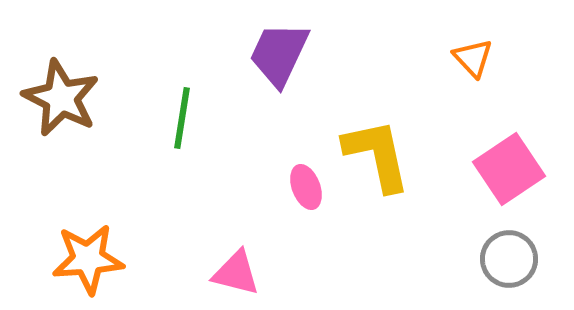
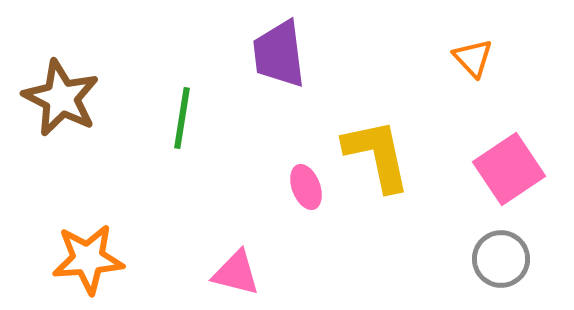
purple trapezoid: rotated 32 degrees counterclockwise
gray circle: moved 8 px left
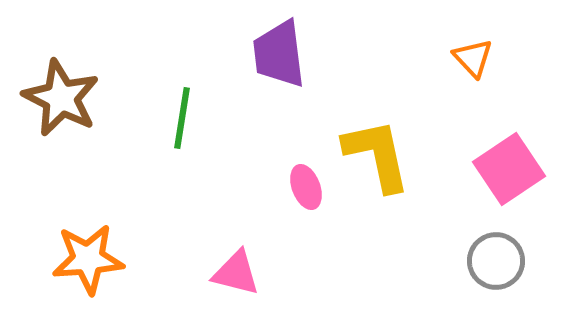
gray circle: moved 5 px left, 2 px down
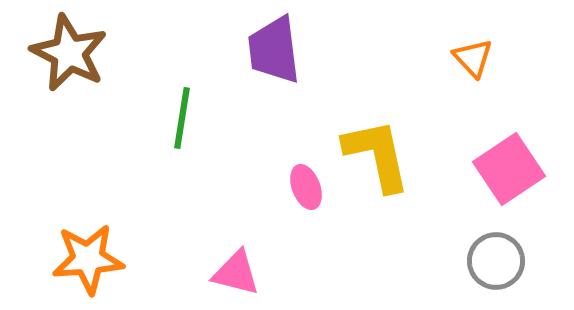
purple trapezoid: moved 5 px left, 4 px up
brown star: moved 8 px right, 45 px up
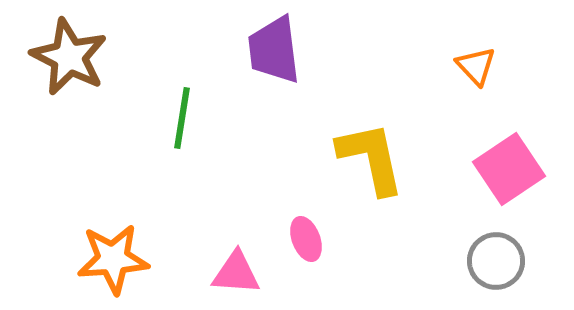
brown star: moved 4 px down
orange triangle: moved 3 px right, 8 px down
yellow L-shape: moved 6 px left, 3 px down
pink ellipse: moved 52 px down
orange star: moved 25 px right
pink triangle: rotated 10 degrees counterclockwise
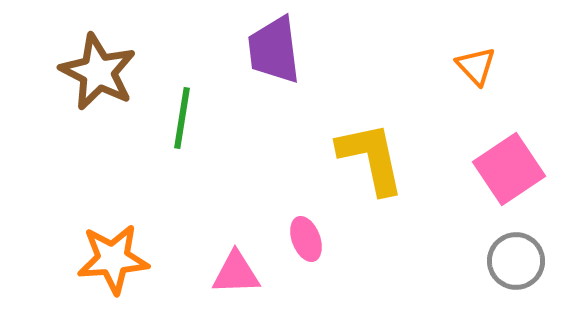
brown star: moved 29 px right, 15 px down
gray circle: moved 20 px right
pink triangle: rotated 6 degrees counterclockwise
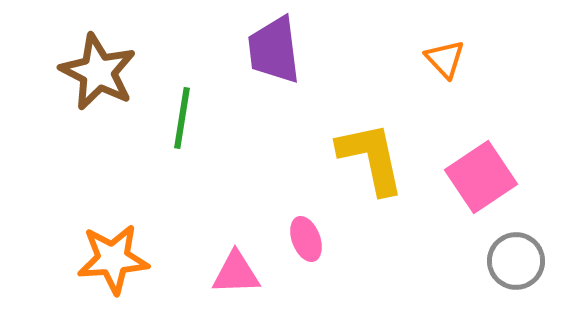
orange triangle: moved 31 px left, 7 px up
pink square: moved 28 px left, 8 px down
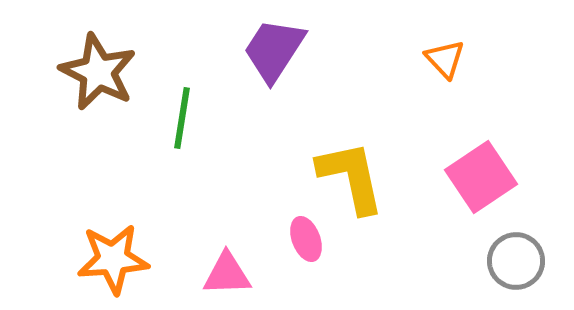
purple trapezoid: rotated 40 degrees clockwise
yellow L-shape: moved 20 px left, 19 px down
pink triangle: moved 9 px left, 1 px down
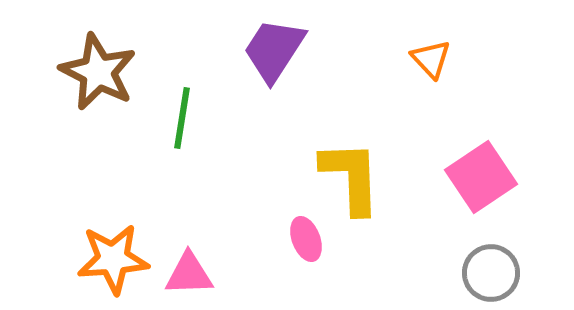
orange triangle: moved 14 px left
yellow L-shape: rotated 10 degrees clockwise
gray circle: moved 25 px left, 12 px down
pink triangle: moved 38 px left
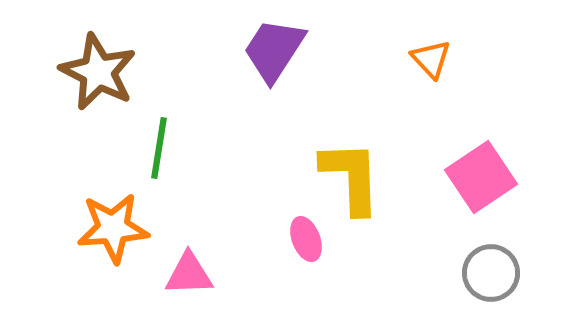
green line: moved 23 px left, 30 px down
orange star: moved 31 px up
